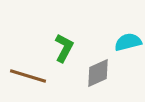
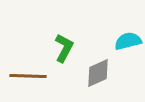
cyan semicircle: moved 1 px up
brown line: rotated 15 degrees counterclockwise
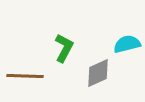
cyan semicircle: moved 1 px left, 3 px down
brown line: moved 3 px left
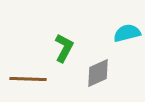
cyan semicircle: moved 11 px up
brown line: moved 3 px right, 3 px down
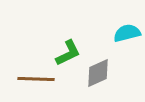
green L-shape: moved 4 px right, 5 px down; rotated 36 degrees clockwise
brown line: moved 8 px right
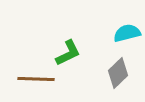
gray diamond: moved 20 px right; rotated 20 degrees counterclockwise
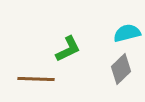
green L-shape: moved 4 px up
gray diamond: moved 3 px right, 4 px up
